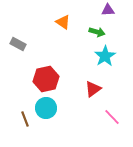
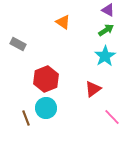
purple triangle: rotated 32 degrees clockwise
green arrow: moved 9 px right, 2 px up; rotated 49 degrees counterclockwise
red hexagon: rotated 10 degrees counterclockwise
brown line: moved 1 px right, 1 px up
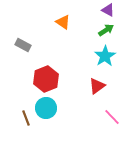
gray rectangle: moved 5 px right, 1 px down
red triangle: moved 4 px right, 3 px up
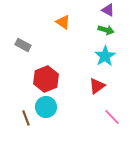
green arrow: rotated 49 degrees clockwise
cyan circle: moved 1 px up
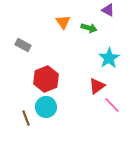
orange triangle: rotated 21 degrees clockwise
green arrow: moved 17 px left, 2 px up
cyan star: moved 4 px right, 2 px down
pink line: moved 12 px up
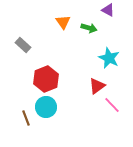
gray rectangle: rotated 14 degrees clockwise
cyan star: rotated 15 degrees counterclockwise
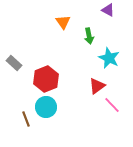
green arrow: moved 8 px down; rotated 63 degrees clockwise
gray rectangle: moved 9 px left, 18 px down
brown line: moved 1 px down
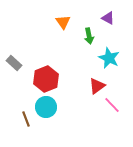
purple triangle: moved 8 px down
